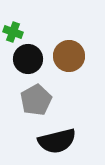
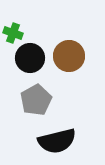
green cross: moved 1 px down
black circle: moved 2 px right, 1 px up
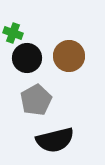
black circle: moved 3 px left
black semicircle: moved 2 px left, 1 px up
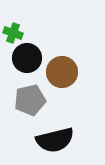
brown circle: moved 7 px left, 16 px down
gray pentagon: moved 6 px left; rotated 16 degrees clockwise
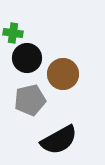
green cross: rotated 12 degrees counterclockwise
brown circle: moved 1 px right, 2 px down
black semicircle: moved 4 px right; rotated 15 degrees counterclockwise
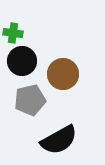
black circle: moved 5 px left, 3 px down
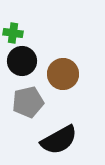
gray pentagon: moved 2 px left, 2 px down
